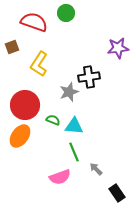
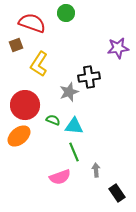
red semicircle: moved 2 px left, 1 px down
brown square: moved 4 px right, 2 px up
orange ellipse: moved 1 px left; rotated 15 degrees clockwise
gray arrow: moved 1 px down; rotated 40 degrees clockwise
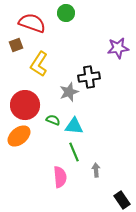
pink semicircle: rotated 75 degrees counterclockwise
black rectangle: moved 5 px right, 7 px down
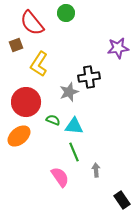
red semicircle: rotated 148 degrees counterclockwise
red circle: moved 1 px right, 3 px up
pink semicircle: rotated 30 degrees counterclockwise
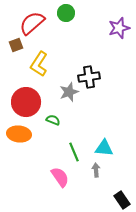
red semicircle: rotated 88 degrees clockwise
purple star: moved 1 px right, 20 px up; rotated 10 degrees counterclockwise
cyan triangle: moved 30 px right, 22 px down
orange ellipse: moved 2 px up; rotated 45 degrees clockwise
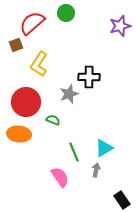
purple star: moved 1 px right, 2 px up
black cross: rotated 10 degrees clockwise
gray star: moved 2 px down
cyan triangle: rotated 36 degrees counterclockwise
gray arrow: rotated 16 degrees clockwise
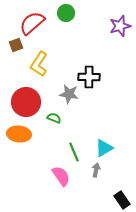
gray star: rotated 30 degrees clockwise
green semicircle: moved 1 px right, 2 px up
pink semicircle: moved 1 px right, 1 px up
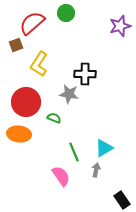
black cross: moved 4 px left, 3 px up
